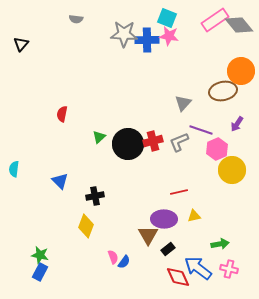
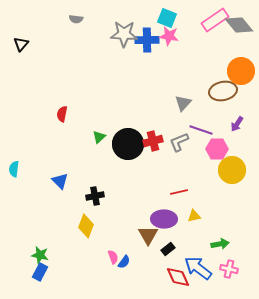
pink hexagon: rotated 25 degrees clockwise
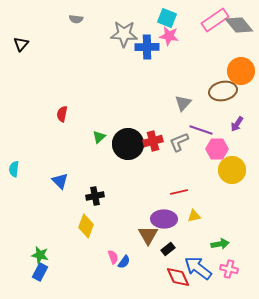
blue cross: moved 7 px down
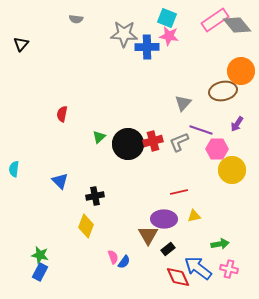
gray diamond: moved 2 px left
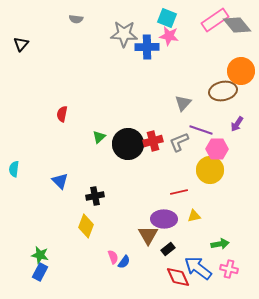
yellow circle: moved 22 px left
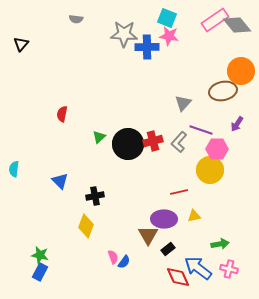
gray L-shape: rotated 25 degrees counterclockwise
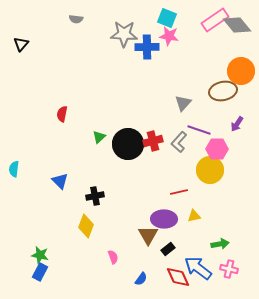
purple line: moved 2 px left
blue semicircle: moved 17 px right, 17 px down
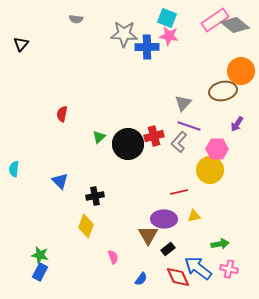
gray diamond: moved 2 px left; rotated 12 degrees counterclockwise
purple line: moved 10 px left, 4 px up
red cross: moved 1 px right, 5 px up
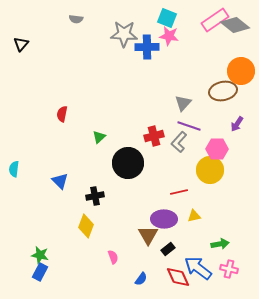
black circle: moved 19 px down
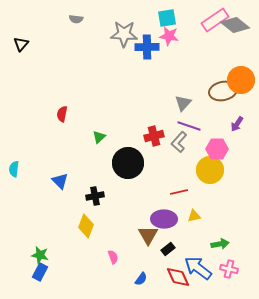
cyan square: rotated 30 degrees counterclockwise
orange circle: moved 9 px down
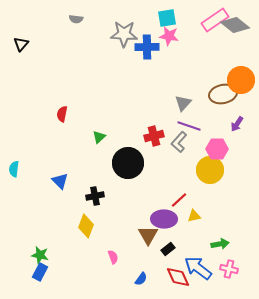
brown ellipse: moved 3 px down
red line: moved 8 px down; rotated 30 degrees counterclockwise
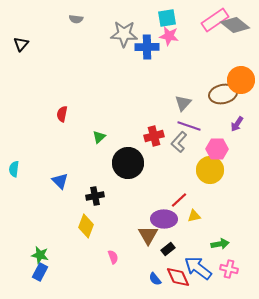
blue semicircle: moved 14 px right; rotated 104 degrees clockwise
